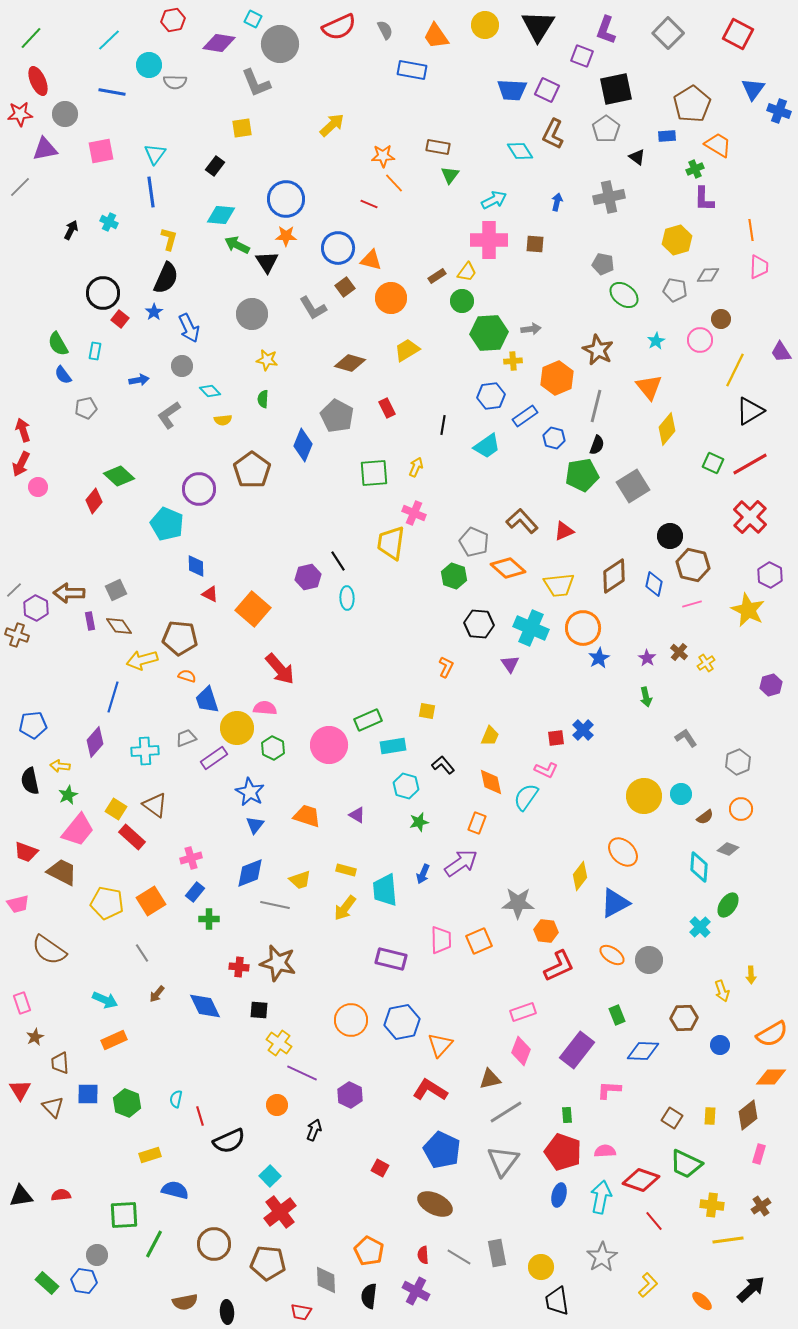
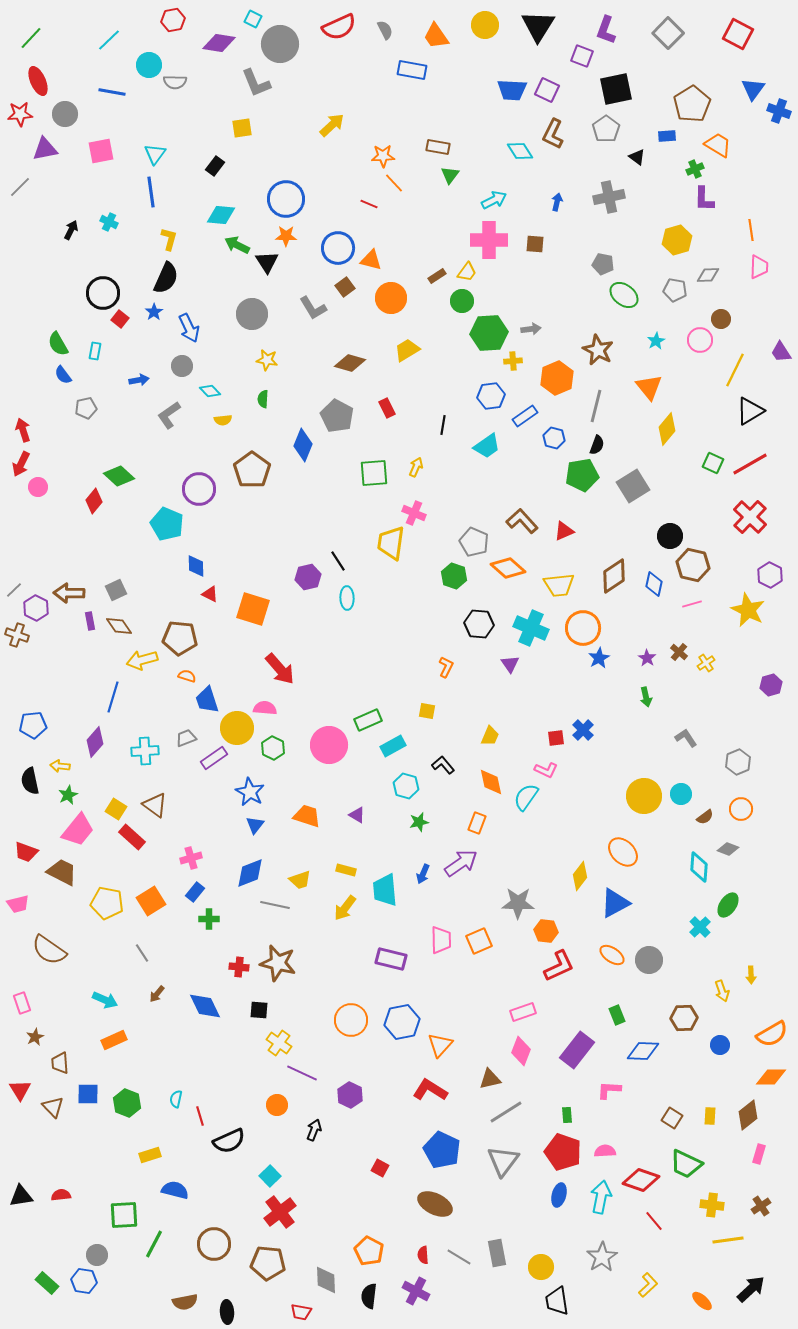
orange square at (253, 609): rotated 24 degrees counterclockwise
cyan rectangle at (393, 746): rotated 20 degrees counterclockwise
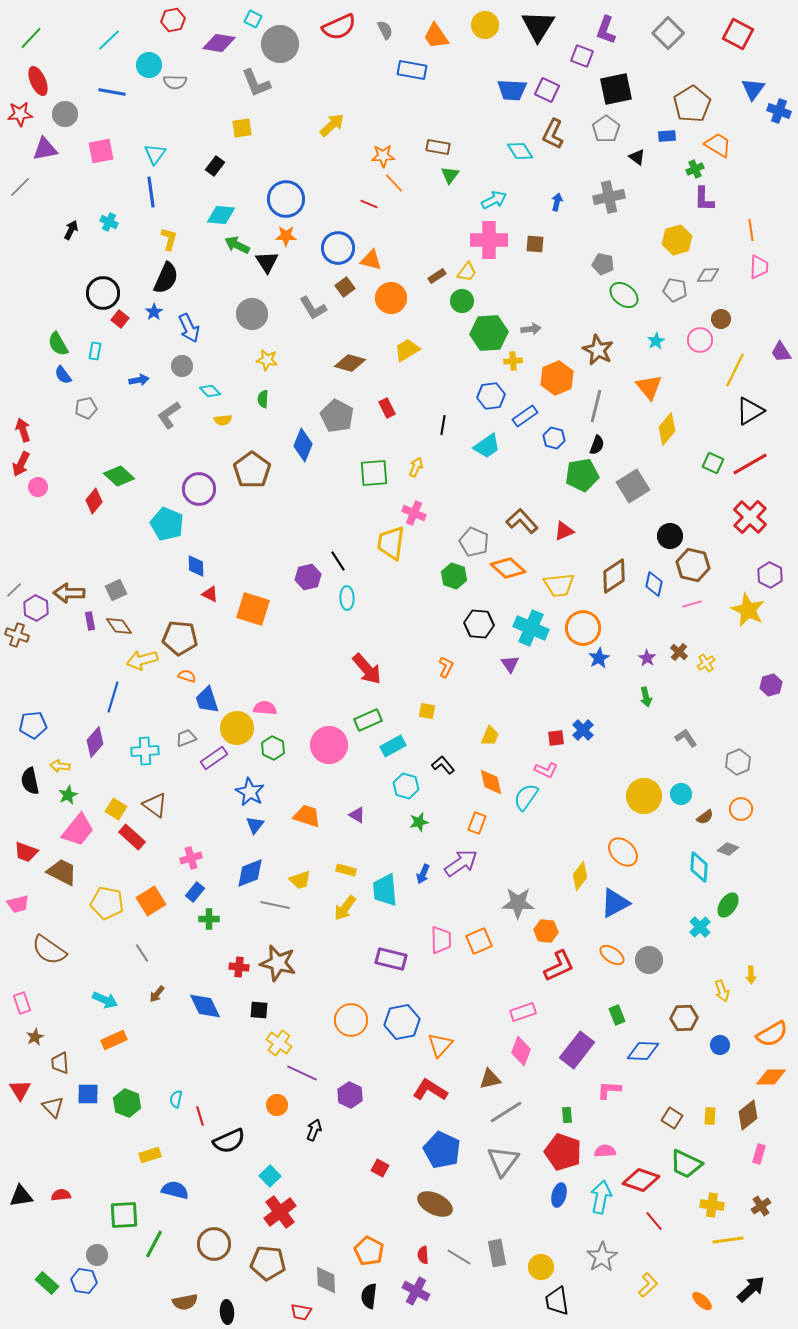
red arrow at (280, 669): moved 87 px right
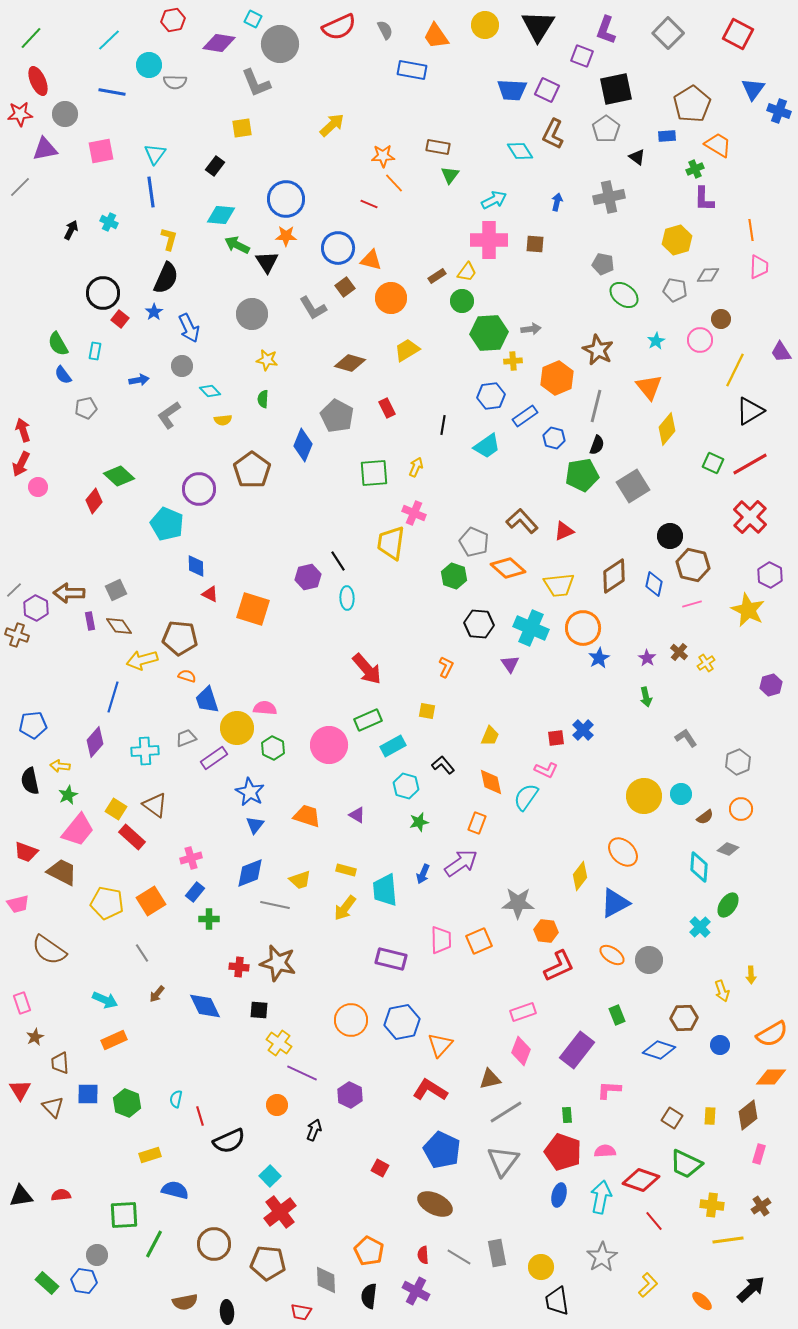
blue diamond at (643, 1051): moved 16 px right, 1 px up; rotated 16 degrees clockwise
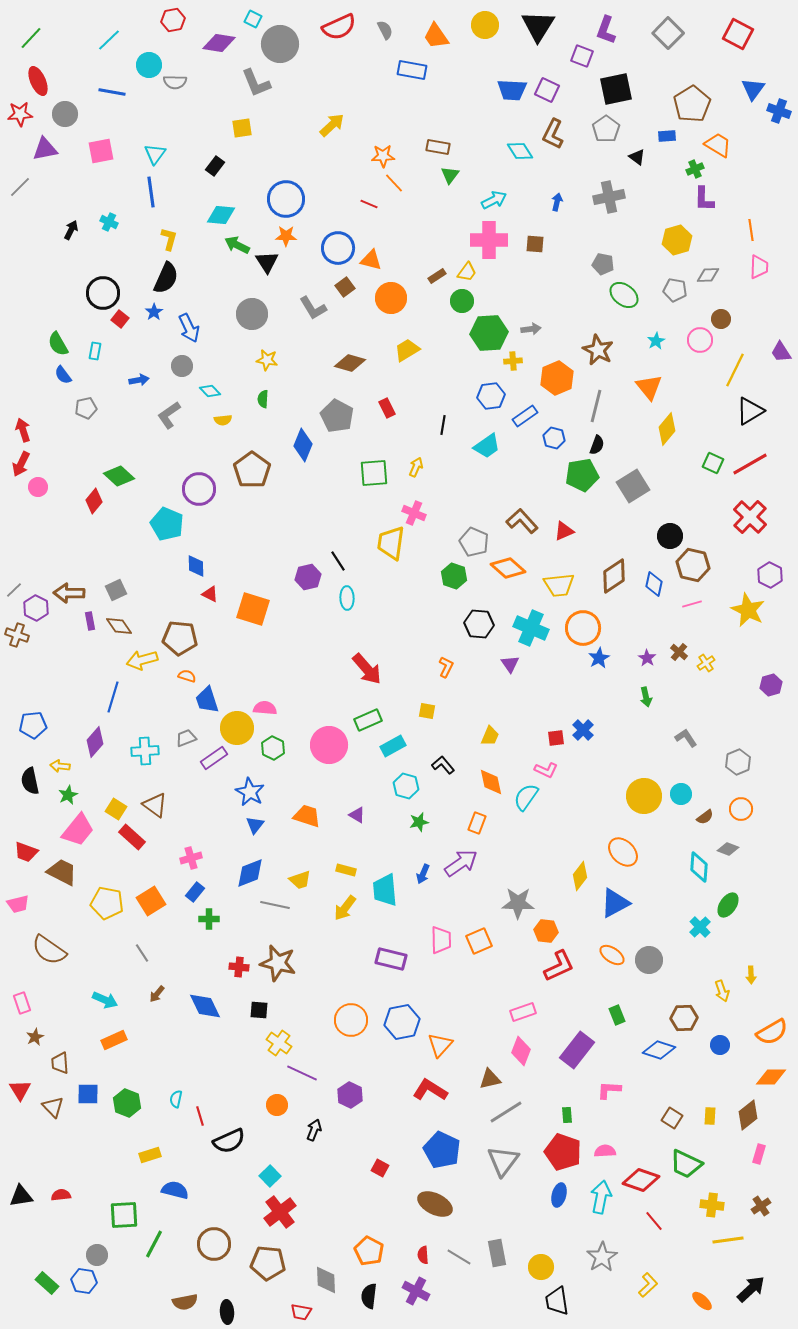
orange semicircle at (772, 1034): moved 2 px up
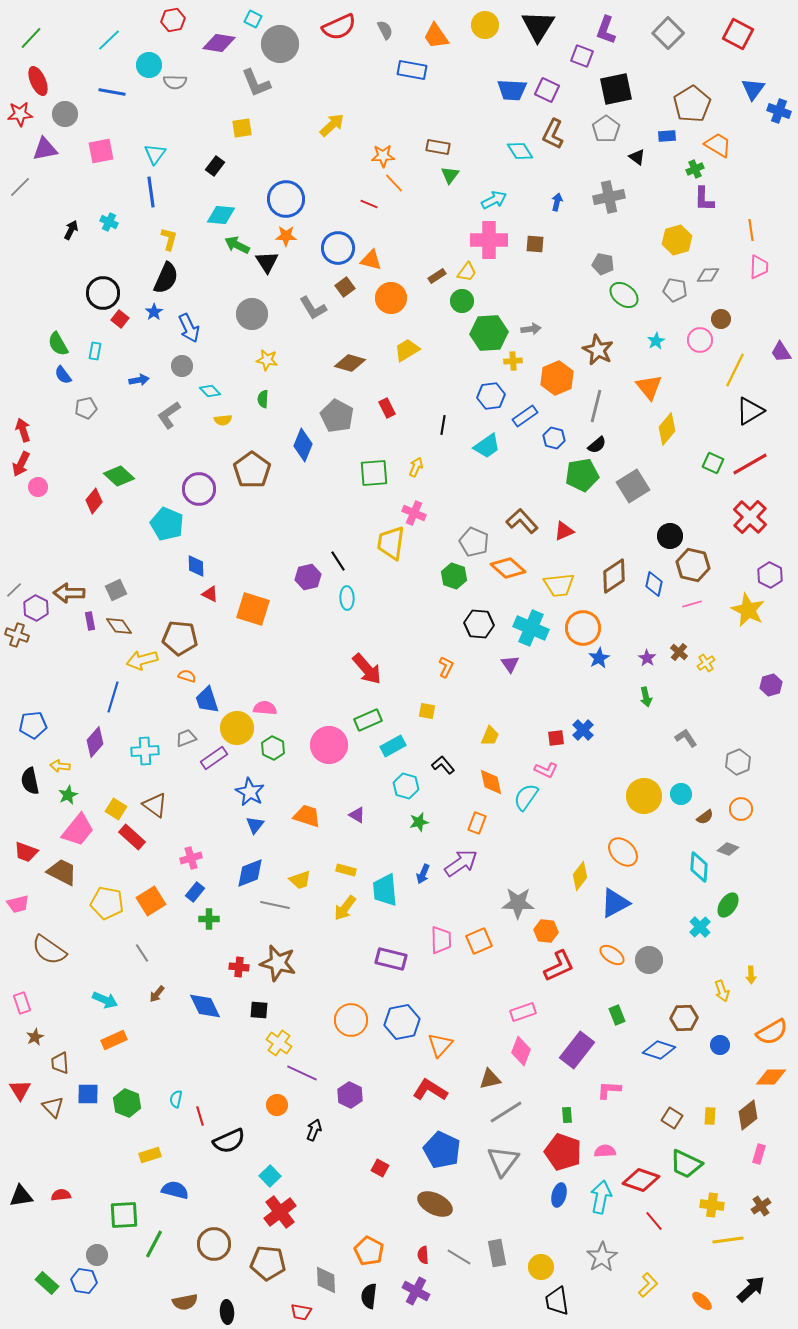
black semicircle at (597, 445): rotated 30 degrees clockwise
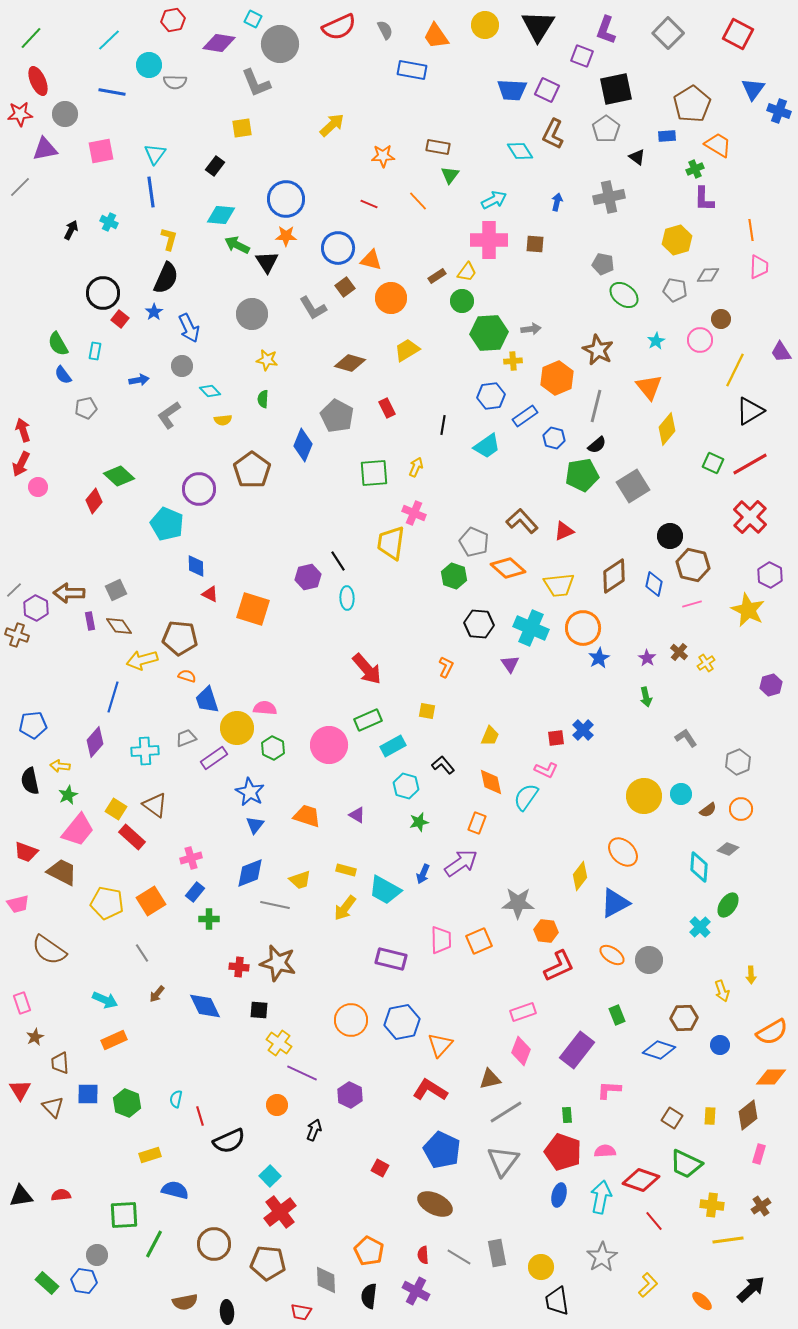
orange line at (394, 183): moved 24 px right, 18 px down
brown semicircle at (705, 817): moved 3 px right, 7 px up
cyan trapezoid at (385, 890): rotated 56 degrees counterclockwise
